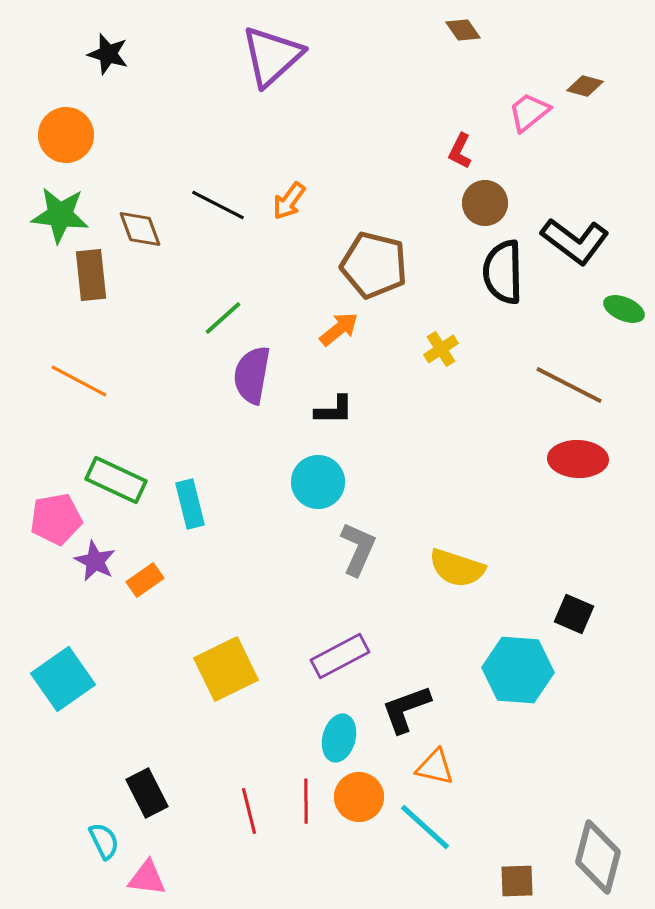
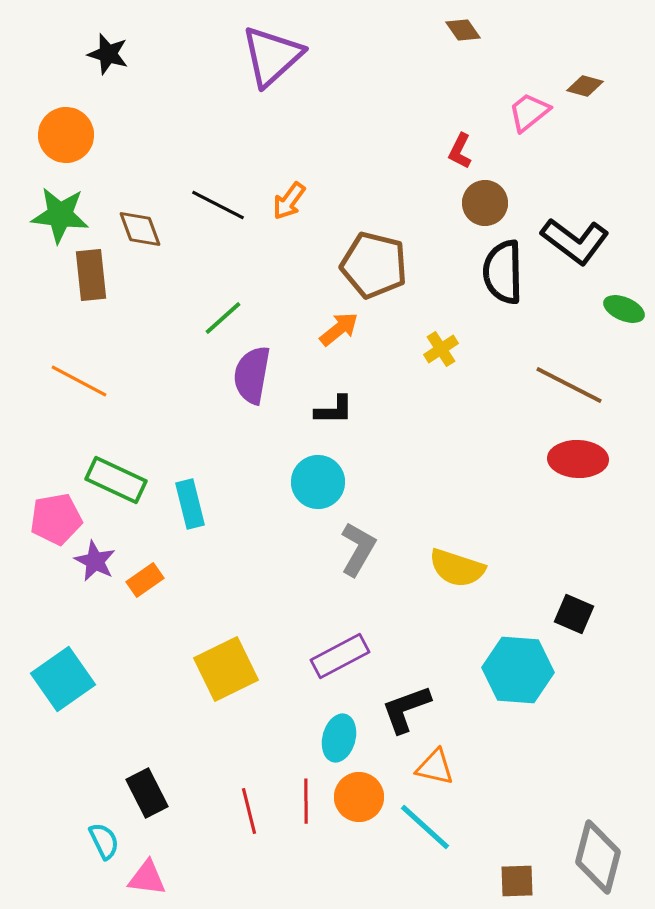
gray L-shape at (358, 549): rotated 6 degrees clockwise
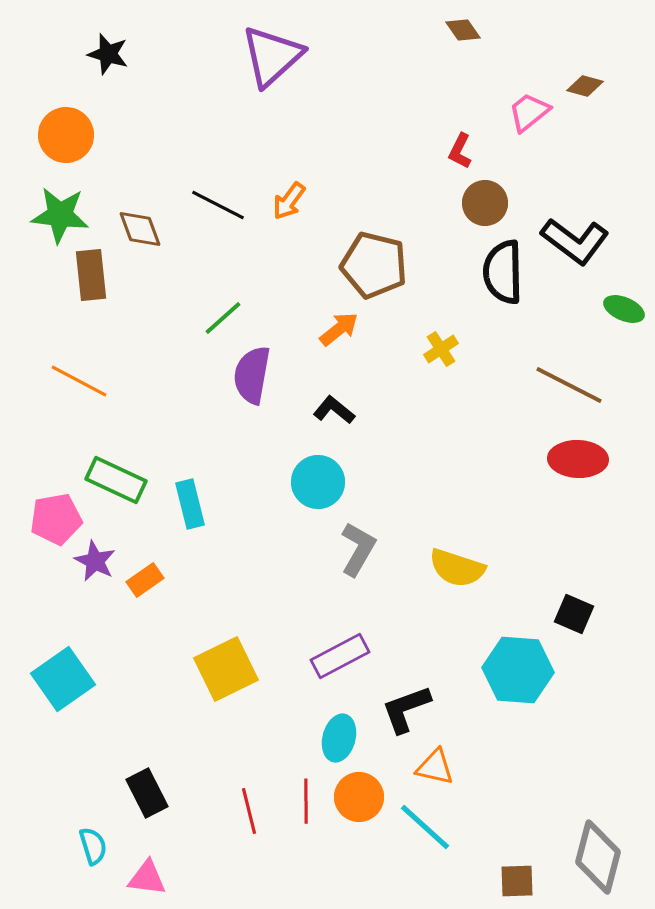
black L-shape at (334, 410): rotated 141 degrees counterclockwise
cyan semicircle at (104, 841): moved 11 px left, 5 px down; rotated 9 degrees clockwise
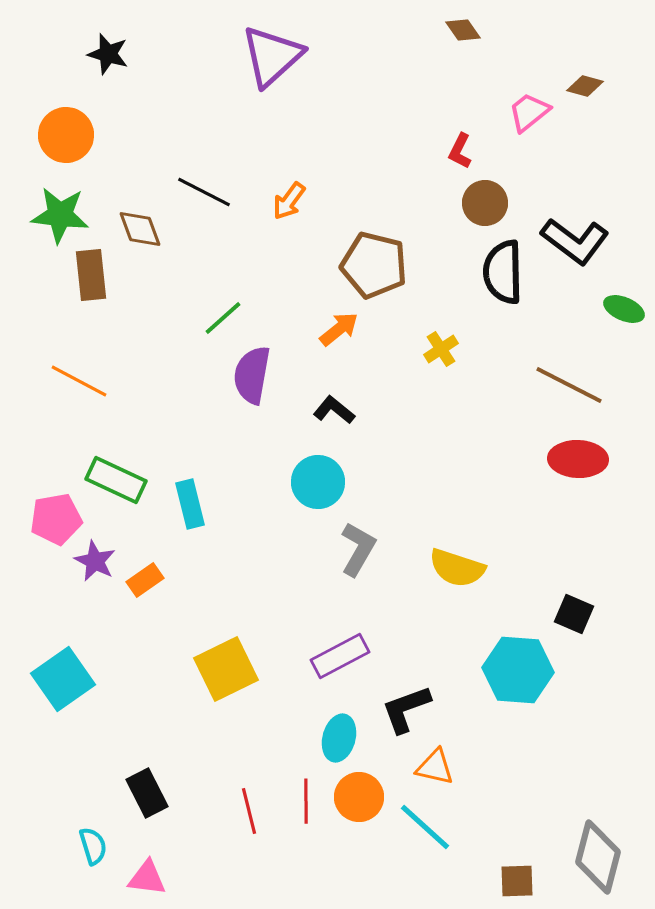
black line at (218, 205): moved 14 px left, 13 px up
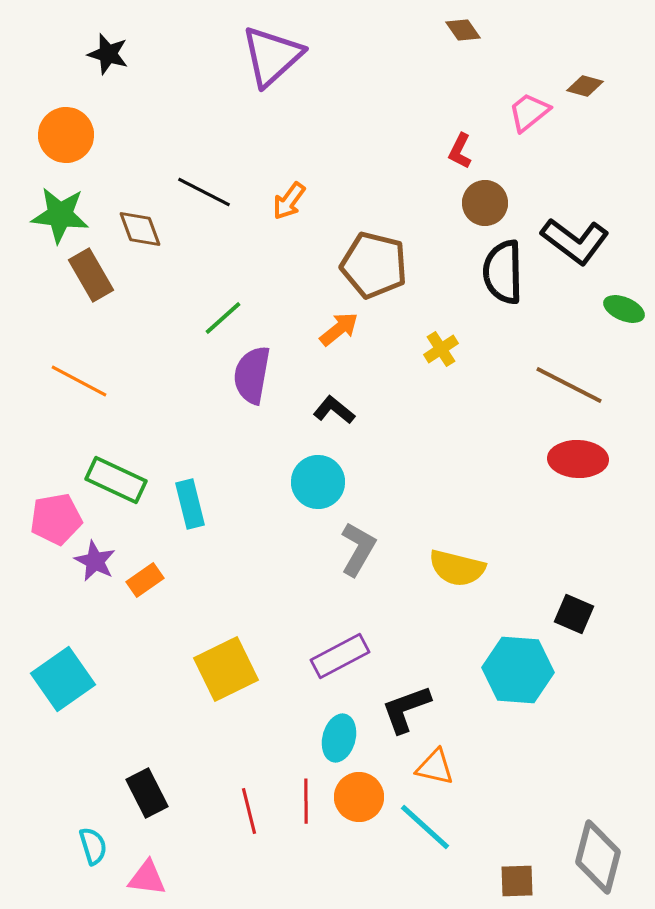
brown rectangle at (91, 275): rotated 24 degrees counterclockwise
yellow semicircle at (457, 568): rotated 4 degrees counterclockwise
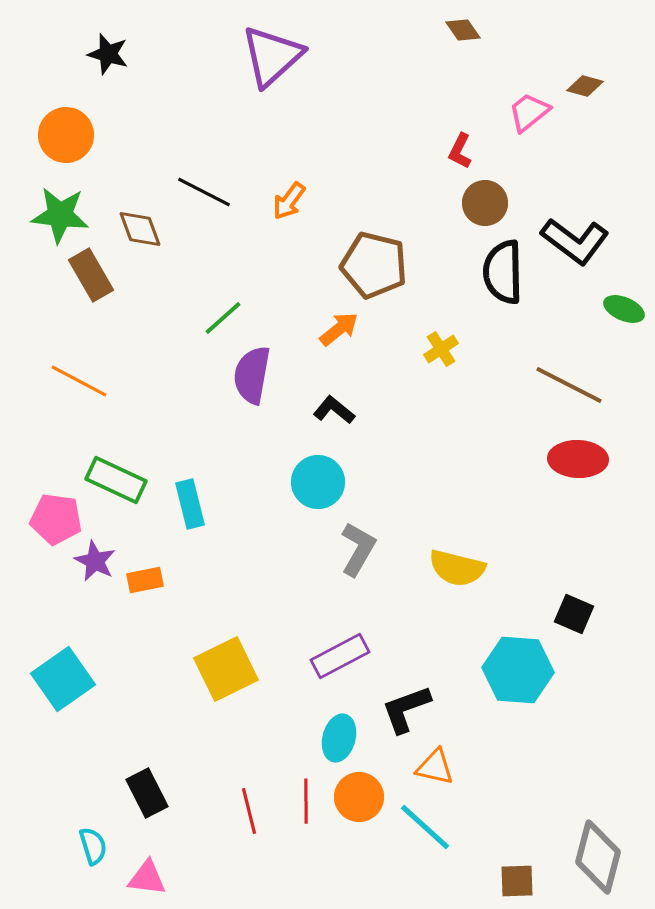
pink pentagon at (56, 519): rotated 18 degrees clockwise
orange rectangle at (145, 580): rotated 24 degrees clockwise
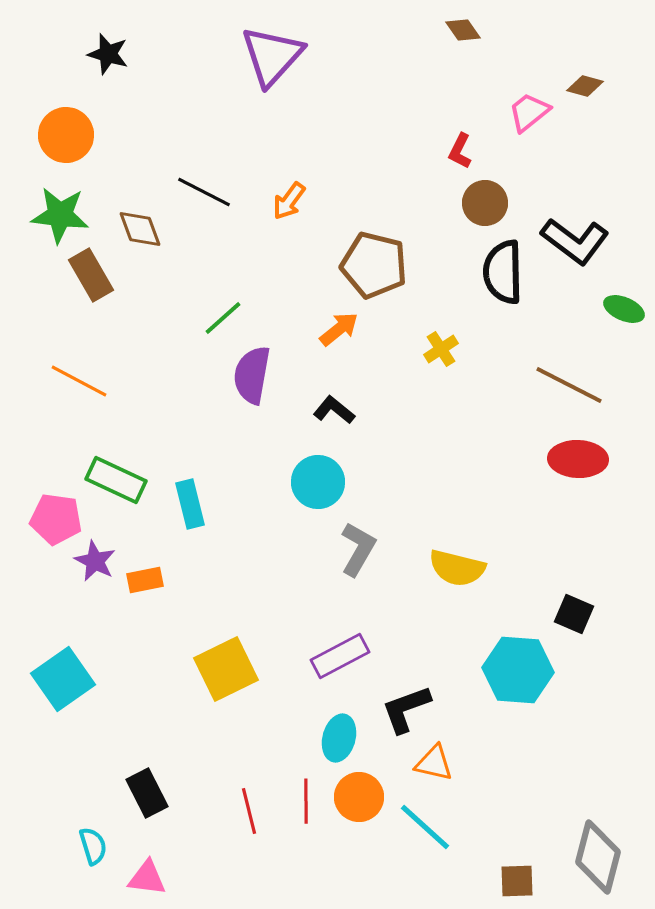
purple triangle at (272, 56): rotated 6 degrees counterclockwise
orange triangle at (435, 767): moved 1 px left, 4 px up
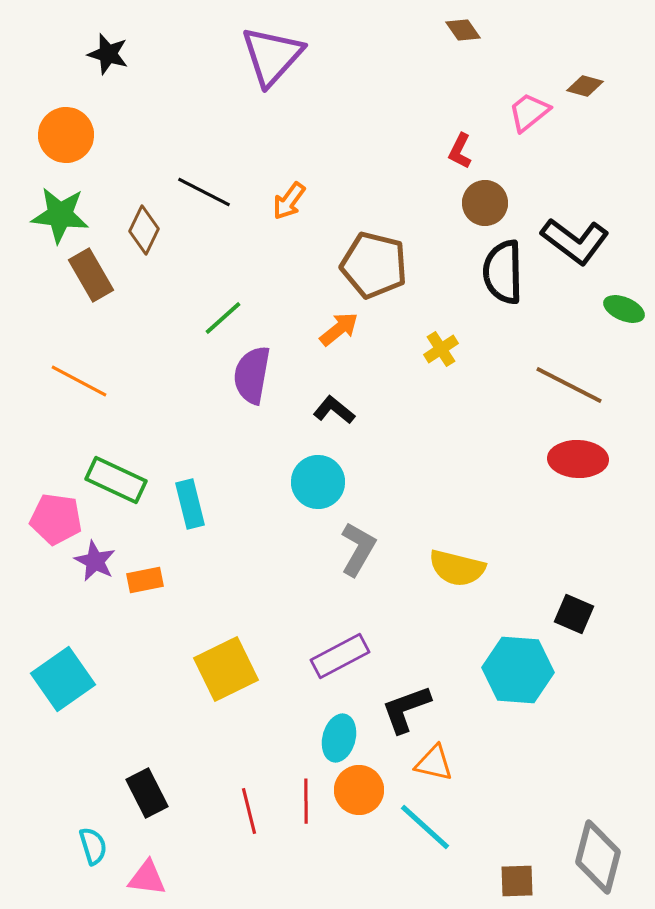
brown diamond at (140, 229): moved 4 px right, 1 px down; rotated 45 degrees clockwise
orange circle at (359, 797): moved 7 px up
